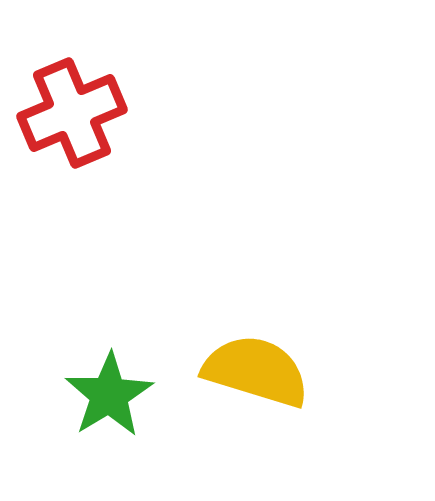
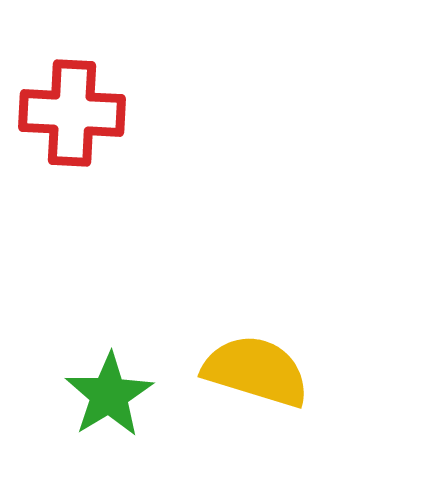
red cross: rotated 26 degrees clockwise
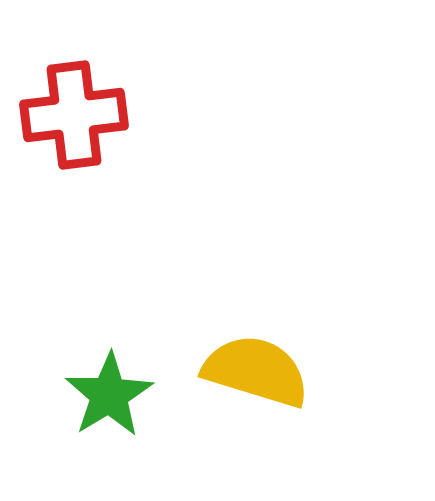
red cross: moved 2 px right, 2 px down; rotated 10 degrees counterclockwise
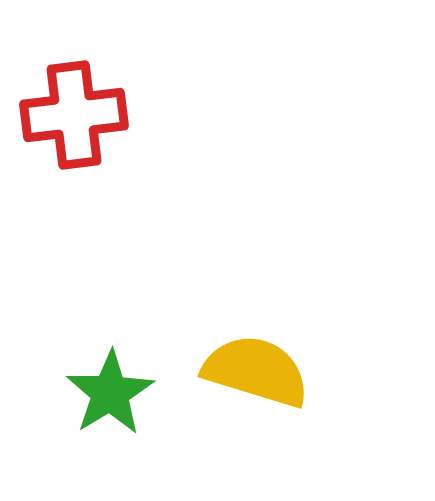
green star: moved 1 px right, 2 px up
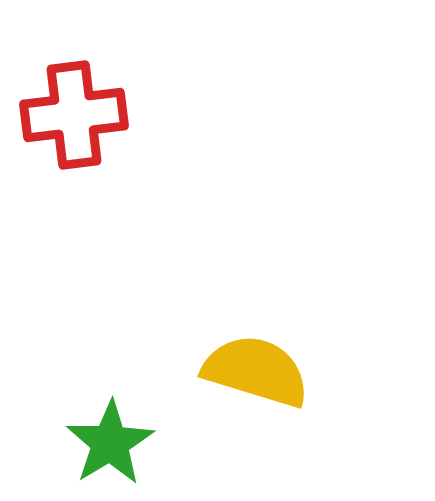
green star: moved 50 px down
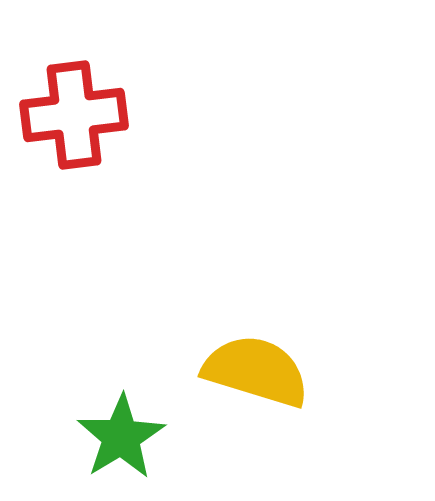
green star: moved 11 px right, 6 px up
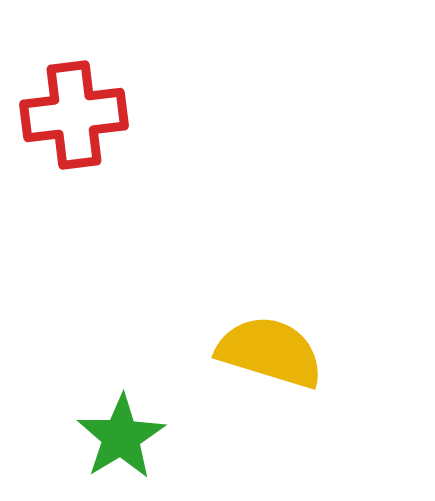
yellow semicircle: moved 14 px right, 19 px up
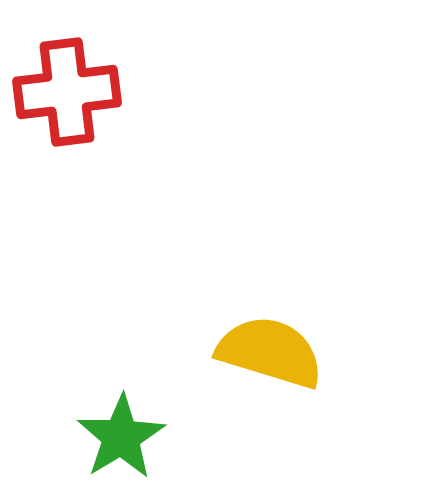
red cross: moved 7 px left, 23 px up
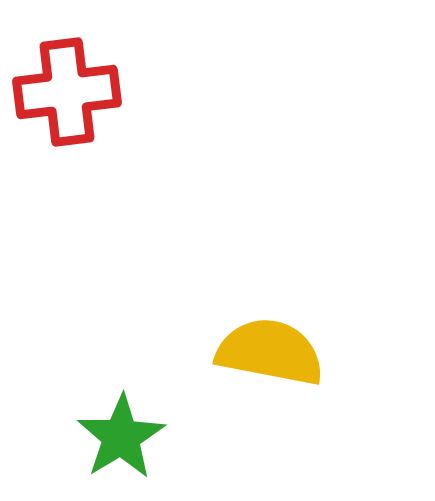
yellow semicircle: rotated 6 degrees counterclockwise
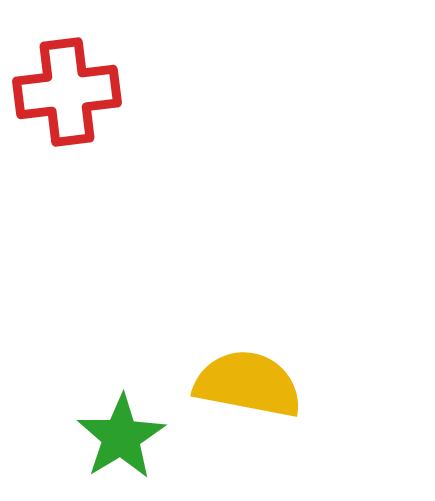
yellow semicircle: moved 22 px left, 32 px down
